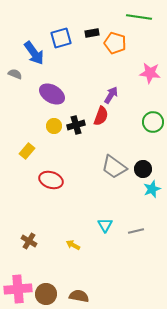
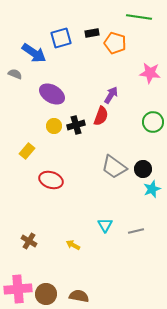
blue arrow: rotated 20 degrees counterclockwise
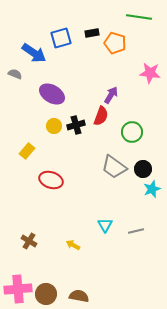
green circle: moved 21 px left, 10 px down
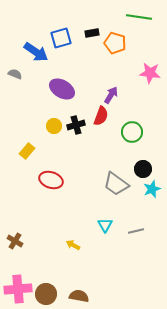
blue arrow: moved 2 px right, 1 px up
purple ellipse: moved 10 px right, 5 px up
gray trapezoid: moved 2 px right, 17 px down
brown cross: moved 14 px left
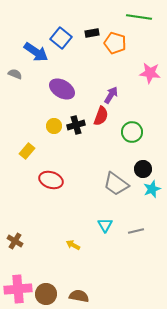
blue square: rotated 35 degrees counterclockwise
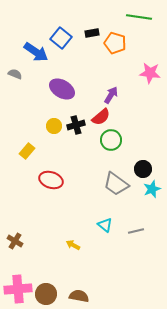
red semicircle: moved 1 px down; rotated 30 degrees clockwise
green circle: moved 21 px left, 8 px down
cyan triangle: rotated 21 degrees counterclockwise
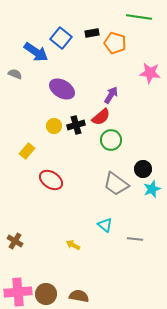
red ellipse: rotated 15 degrees clockwise
gray line: moved 1 px left, 8 px down; rotated 21 degrees clockwise
pink cross: moved 3 px down
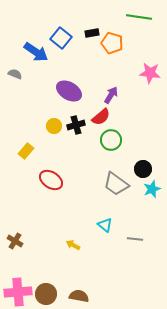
orange pentagon: moved 3 px left
purple ellipse: moved 7 px right, 2 px down
yellow rectangle: moved 1 px left
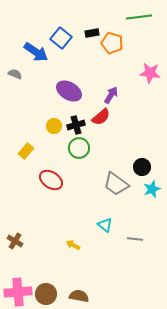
green line: rotated 15 degrees counterclockwise
green circle: moved 32 px left, 8 px down
black circle: moved 1 px left, 2 px up
